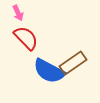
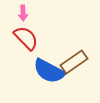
pink arrow: moved 5 px right; rotated 21 degrees clockwise
brown rectangle: moved 1 px right, 1 px up
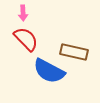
red semicircle: moved 1 px down
brown rectangle: moved 10 px up; rotated 48 degrees clockwise
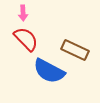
brown rectangle: moved 1 px right, 2 px up; rotated 12 degrees clockwise
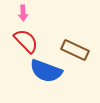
red semicircle: moved 2 px down
blue semicircle: moved 3 px left; rotated 8 degrees counterclockwise
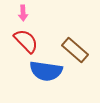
brown rectangle: rotated 16 degrees clockwise
blue semicircle: rotated 12 degrees counterclockwise
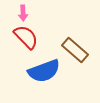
red semicircle: moved 4 px up
blue semicircle: moved 2 px left; rotated 28 degrees counterclockwise
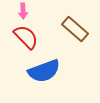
pink arrow: moved 2 px up
brown rectangle: moved 21 px up
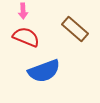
red semicircle: rotated 24 degrees counterclockwise
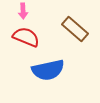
blue semicircle: moved 4 px right, 1 px up; rotated 8 degrees clockwise
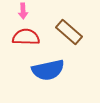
brown rectangle: moved 6 px left, 3 px down
red semicircle: rotated 20 degrees counterclockwise
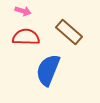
pink arrow: rotated 70 degrees counterclockwise
blue semicircle: rotated 124 degrees clockwise
